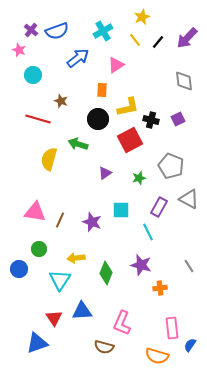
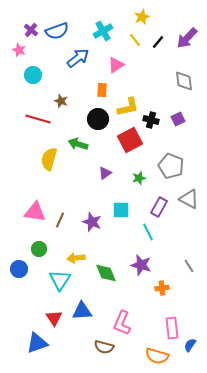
green diamond at (106, 273): rotated 45 degrees counterclockwise
orange cross at (160, 288): moved 2 px right
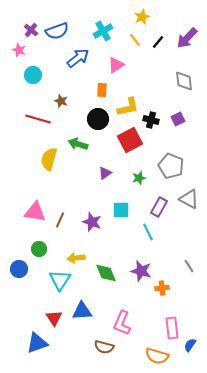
purple star at (141, 265): moved 6 px down
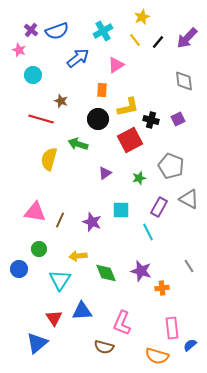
red line at (38, 119): moved 3 px right
yellow arrow at (76, 258): moved 2 px right, 2 px up
blue triangle at (37, 343): rotated 20 degrees counterclockwise
blue semicircle at (190, 345): rotated 16 degrees clockwise
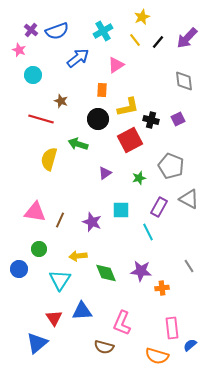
purple star at (141, 271): rotated 10 degrees counterclockwise
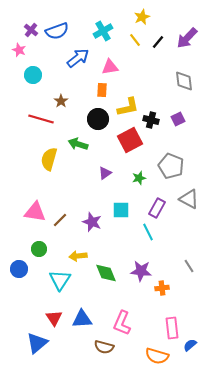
pink triangle at (116, 65): moved 6 px left, 2 px down; rotated 24 degrees clockwise
brown star at (61, 101): rotated 16 degrees clockwise
purple rectangle at (159, 207): moved 2 px left, 1 px down
brown line at (60, 220): rotated 21 degrees clockwise
blue triangle at (82, 311): moved 8 px down
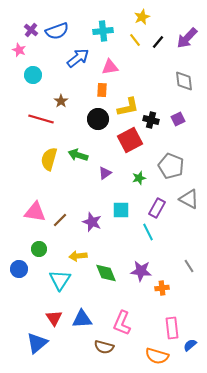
cyan cross at (103, 31): rotated 24 degrees clockwise
green arrow at (78, 144): moved 11 px down
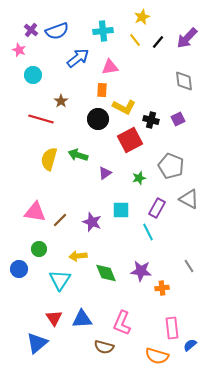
yellow L-shape at (128, 107): moved 4 px left; rotated 40 degrees clockwise
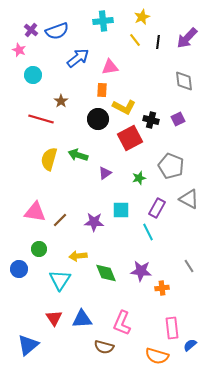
cyan cross at (103, 31): moved 10 px up
black line at (158, 42): rotated 32 degrees counterclockwise
red square at (130, 140): moved 2 px up
purple star at (92, 222): moved 2 px right; rotated 18 degrees counterclockwise
blue triangle at (37, 343): moved 9 px left, 2 px down
